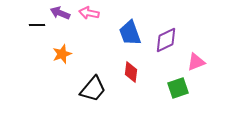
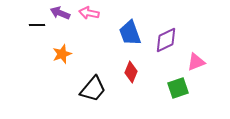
red diamond: rotated 15 degrees clockwise
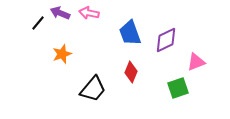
black line: moved 1 px right, 2 px up; rotated 49 degrees counterclockwise
